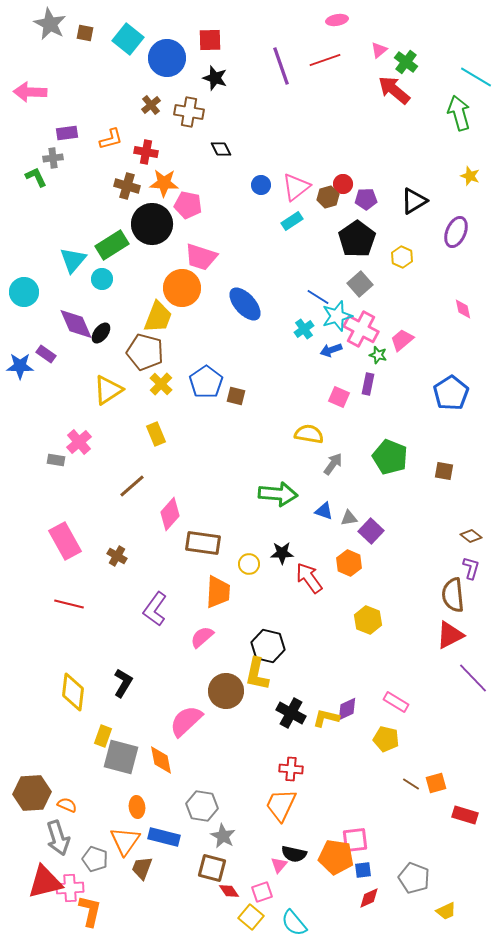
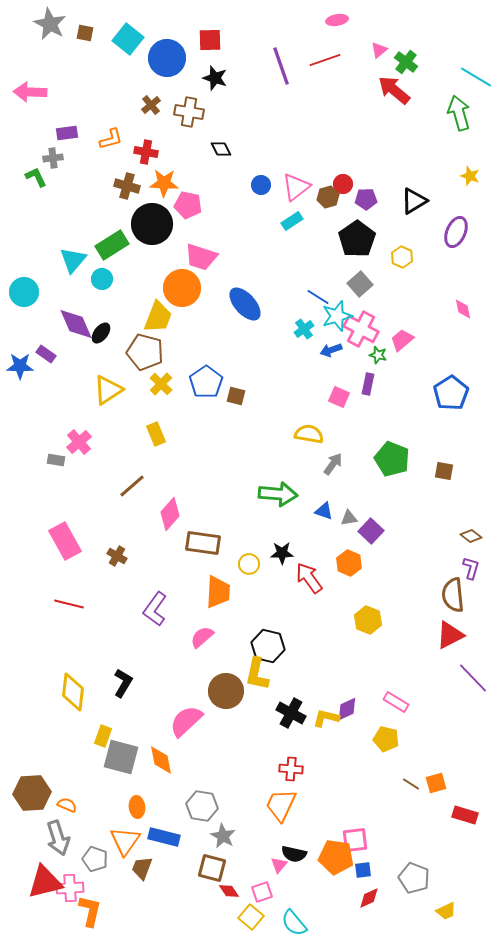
green pentagon at (390, 457): moved 2 px right, 2 px down
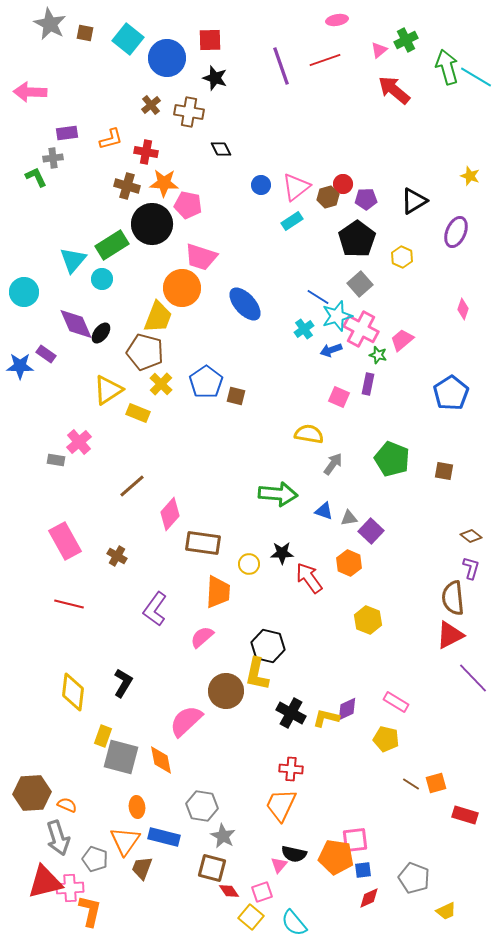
green cross at (406, 62): moved 22 px up; rotated 25 degrees clockwise
green arrow at (459, 113): moved 12 px left, 46 px up
pink diamond at (463, 309): rotated 30 degrees clockwise
yellow rectangle at (156, 434): moved 18 px left, 21 px up; rotated 45 degrees counterclockwise
brown semicircle at (453, 595): moved 3 px down
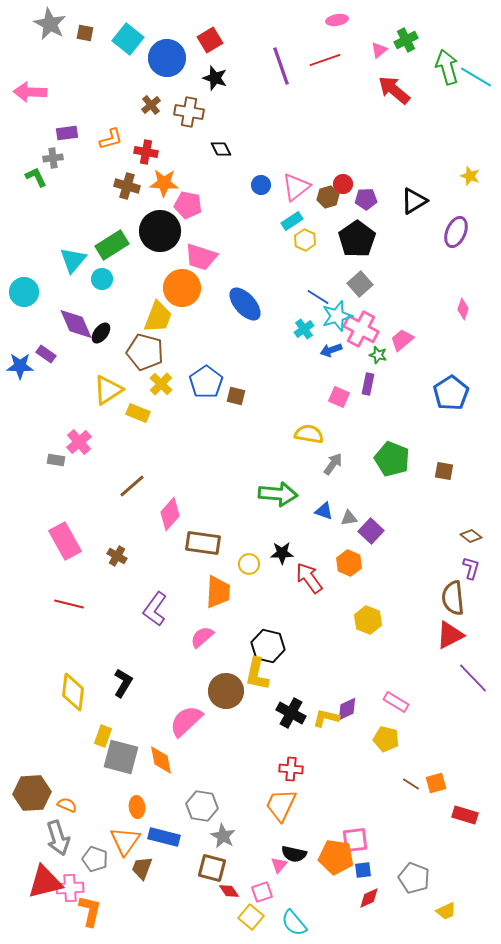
red square at (210, 40): rotated 30 degrees counterclockwise
black circle at (152, 224): moved 8 px right, 7 px down
yellow hexagon at (402, 257): moved 97 px left, 17 px up
